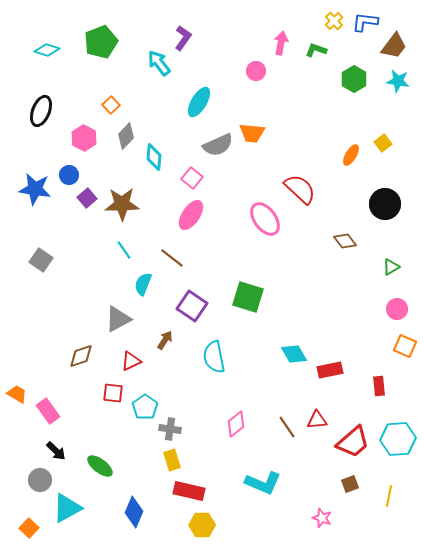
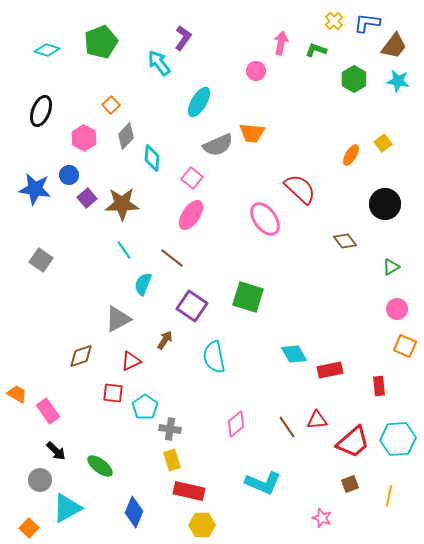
blue L-shape at (365, 22): moved 2 px right, 1 px down
cyan diamond at (154, 157): moved 2 px left, 1 px down
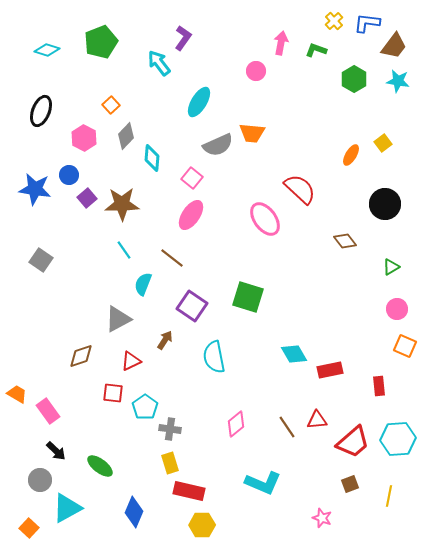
yellow rectangle at (172, 460): moved 2 px left, 3 px down
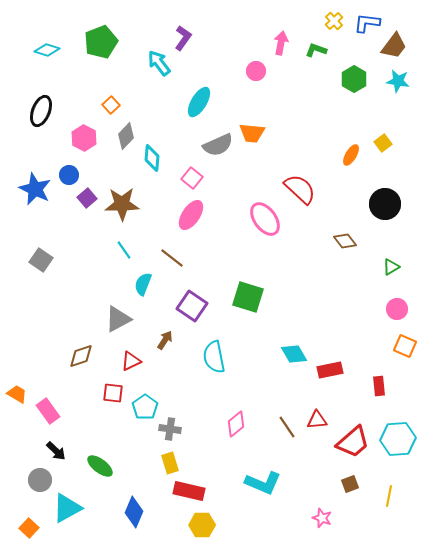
blue star at (35, 189): rotated 16 degrees clockwise
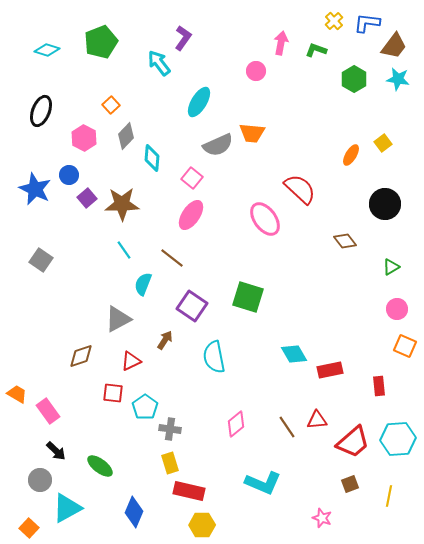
cyan star at (398, 81): moved 2 px up
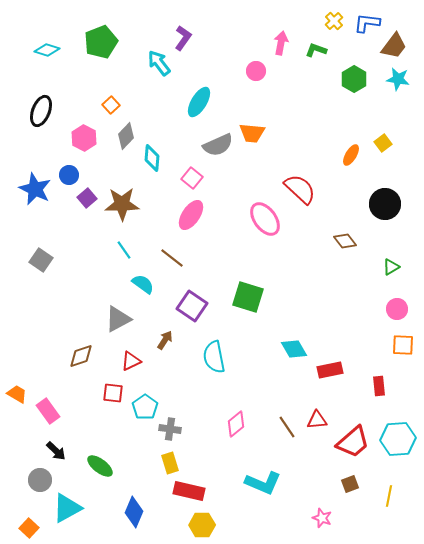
cyan semicircle at (143, 284): rotated 105 degrees clockwise
orange square at (405, 346): moved 2 px left, 1 px up; rotated 20 degrees counterclockwise
cyan diamond at (294, 354): moved 5 px up
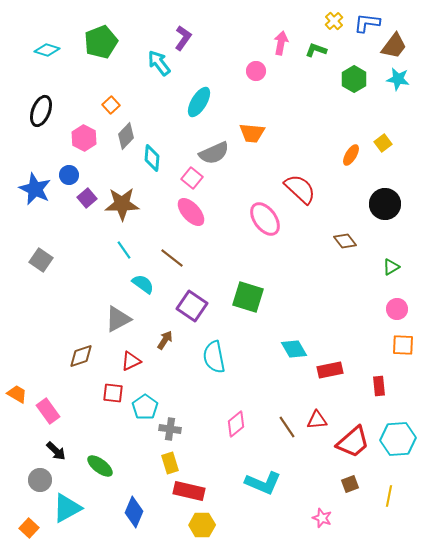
gray semicircle at (218, 145): moved 4 px left, 8 px down
pink ellipse at (191, 215): moved 3 px up; rotated 76 degrees counterclockwise
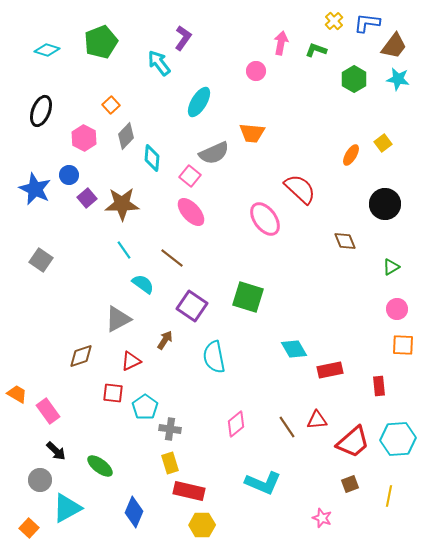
pink square at (192, 178): moved 2 px left, 2 px up
brown diamond at (345, 241): rotated 15 degrees clockwise
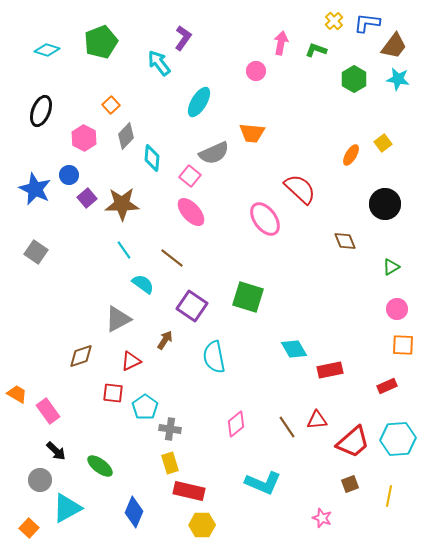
gray square at (41, 260): moved 5 px left, 8 px up
red rectangle at (379, 386): moved 8 px right; rotated 72 degrees clockwise
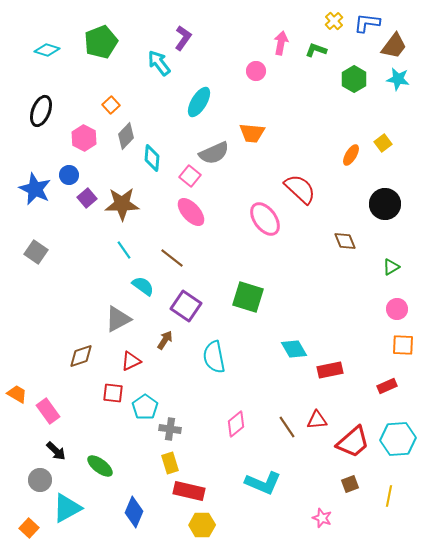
cyan semicircle at (143, 284): moved 2 px down
purple square at (192, 306): moved 6 px left
